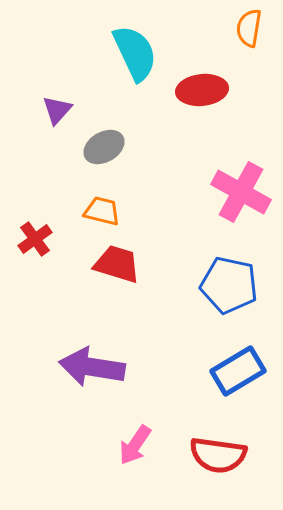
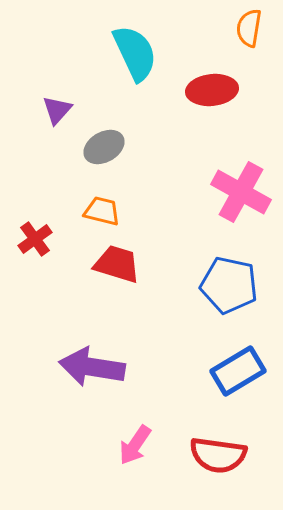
red ellipse: moved 10 px right
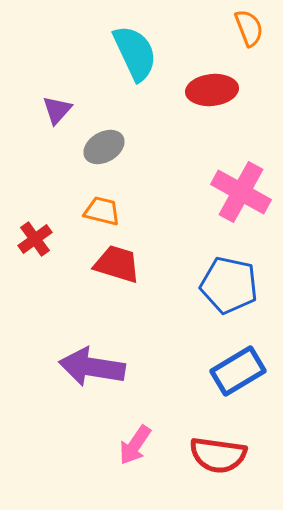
orange semicircle: rotated 150 degrees clockwise
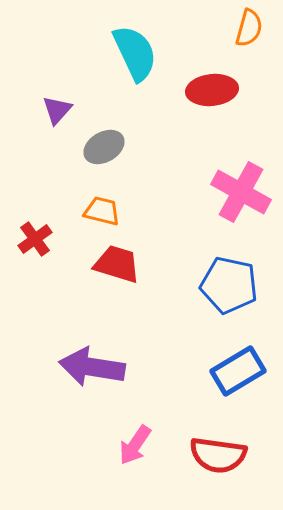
orange semicircle: rotated 36 degrees clockwise
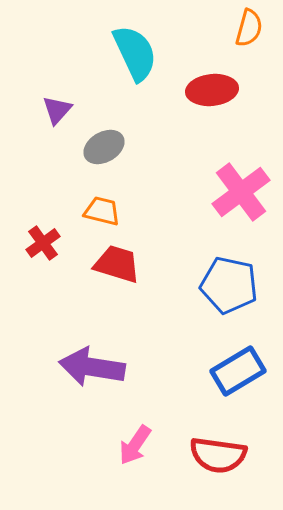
pink cross: rotated 24 degrees clockwise
red cross: moved 8 px right, 4 px down
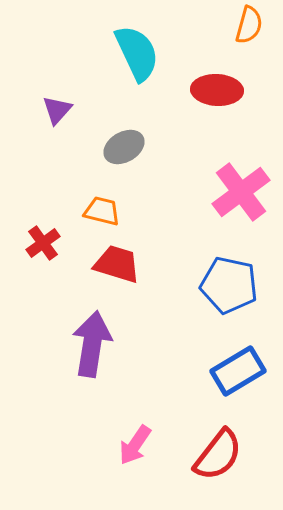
orange semicircle: moved 3 px up
cyan semicircle: moved 2 px right
red ellipse: moved 5 px right; rotated 9 degrees clockwise
gray ellipse: moved 20 px right
purple arrow: moved 23 px up; rotated 90 degrees clockwise
red semicircle: rotated 60 degrees counterclockwise
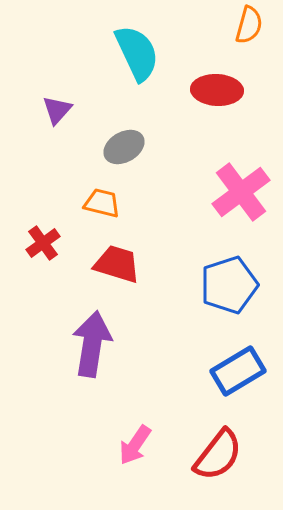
orange trapezoid: moved 8 px up
blue pentagon: rotated 30 degrees counterclockwise
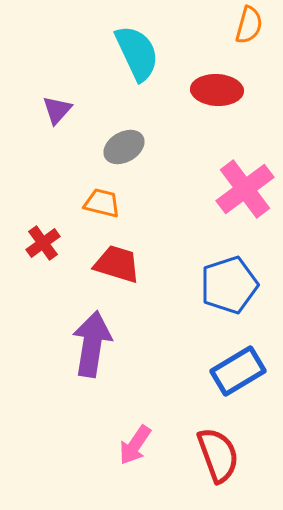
pink cross: moved 4 px right, 3 px up
red semicircle: rotated 58 degrees counterclockwise
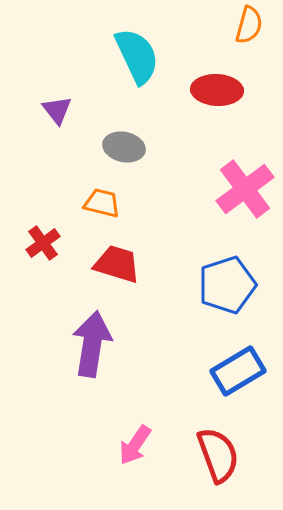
cyan semicircle: moved 3 px down
purple triangle: rotated 20 degrees counterclockwise
gray ellipse: rotated 42 degrees clockwise
blue pentagon: moved 2 px left
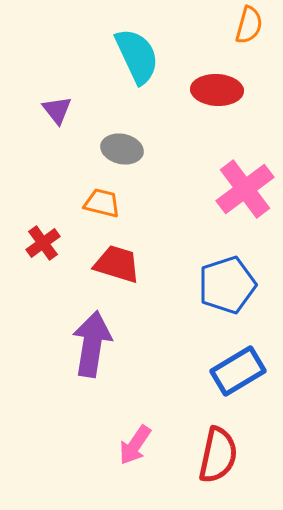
gray ellipse: moved 2 px left, 2 px down
red semicircle: rotated 32 degrees clockwise
